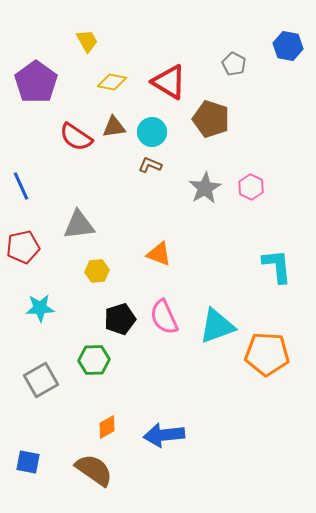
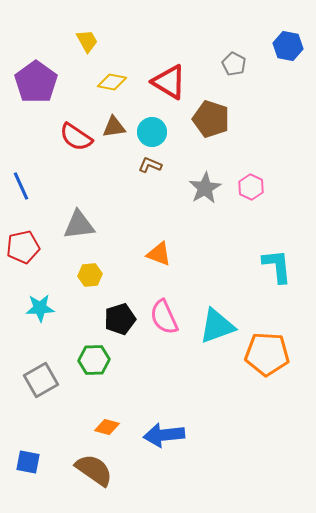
yellow hexagon: moved 7 px left, 4 px down
orange diamond: rotated 45 degrees clockwise
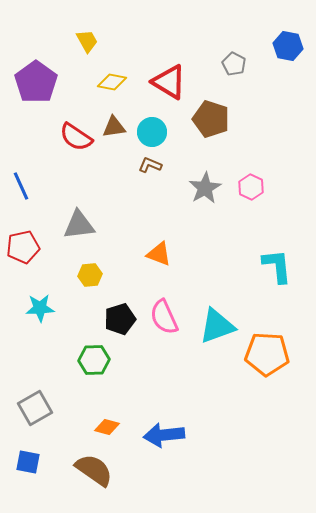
gray square: moved 6 px left, 28 px down
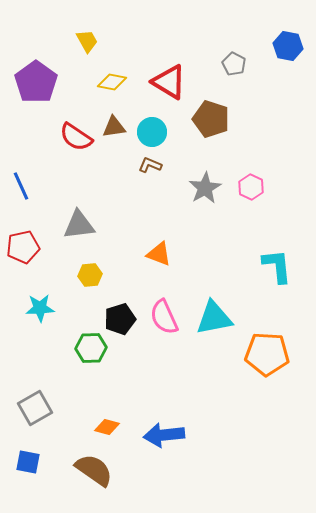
cyan triangle: moved 3 px left, 8 px up; rotated 9 degrees clockwise
green hexagon: moved 3 px left, 12 px up
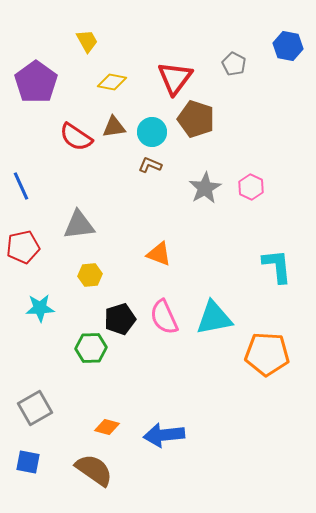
red triangle: moved 6 px right, 4 px up; rotated 36 degrees clockwise
brown pentagon: moved 15 px left
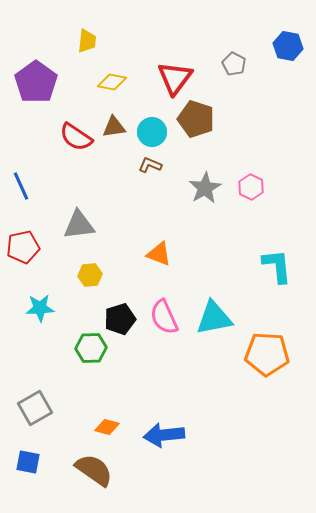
yellow trapezoid: rotated 35 degrees clockwise
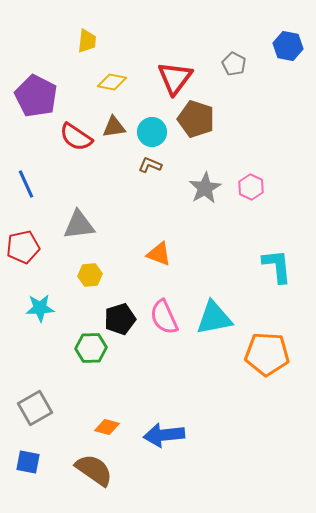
purple pentagon: moved 14 px down; rotated 9 degrees counterclockwise
blue line: moved 5 px right, 2 px up
